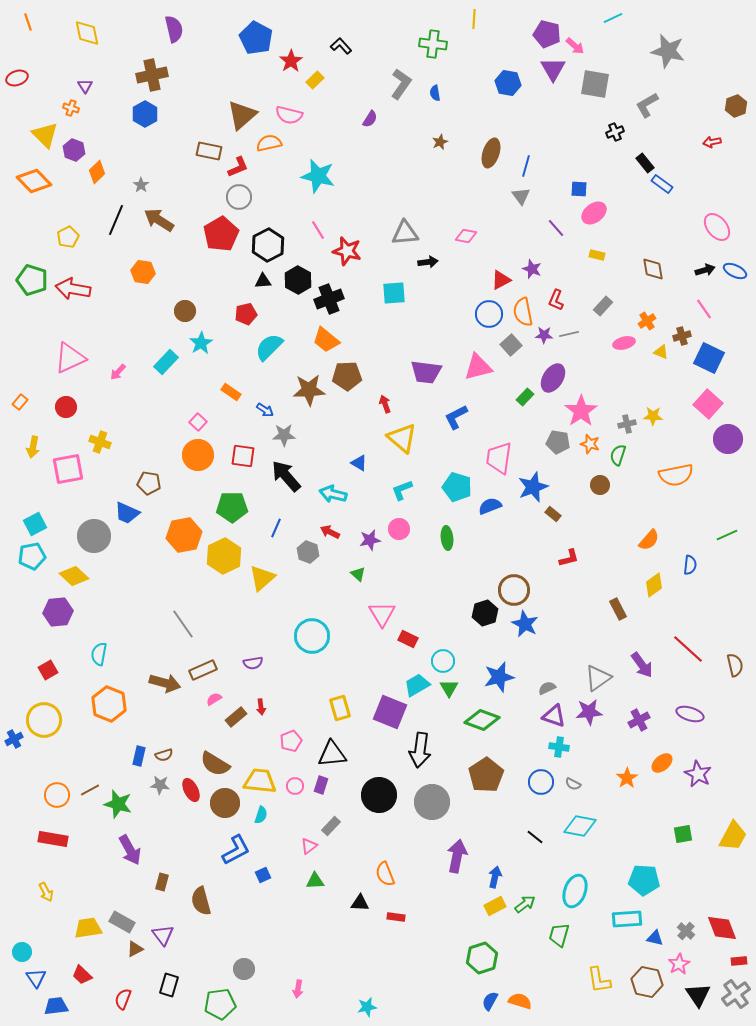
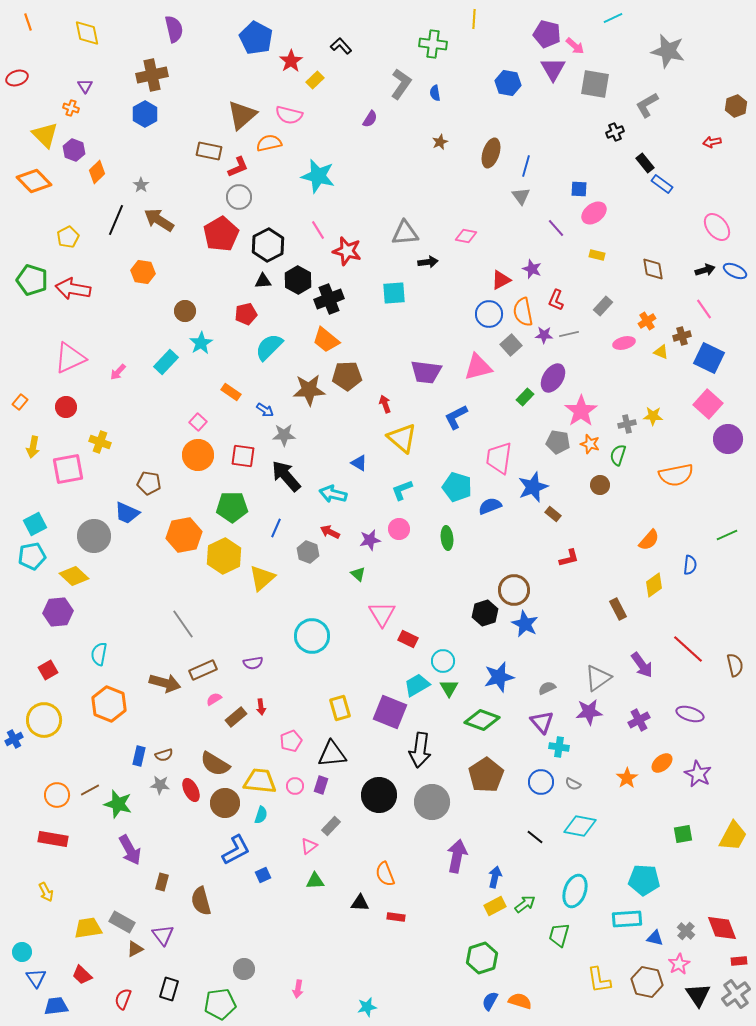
purple triangle at (554, 716): moved 12 px left, 6 px down; rotated 30 degrees clockwise
black rectangle at (169, 985): moved 4 px down
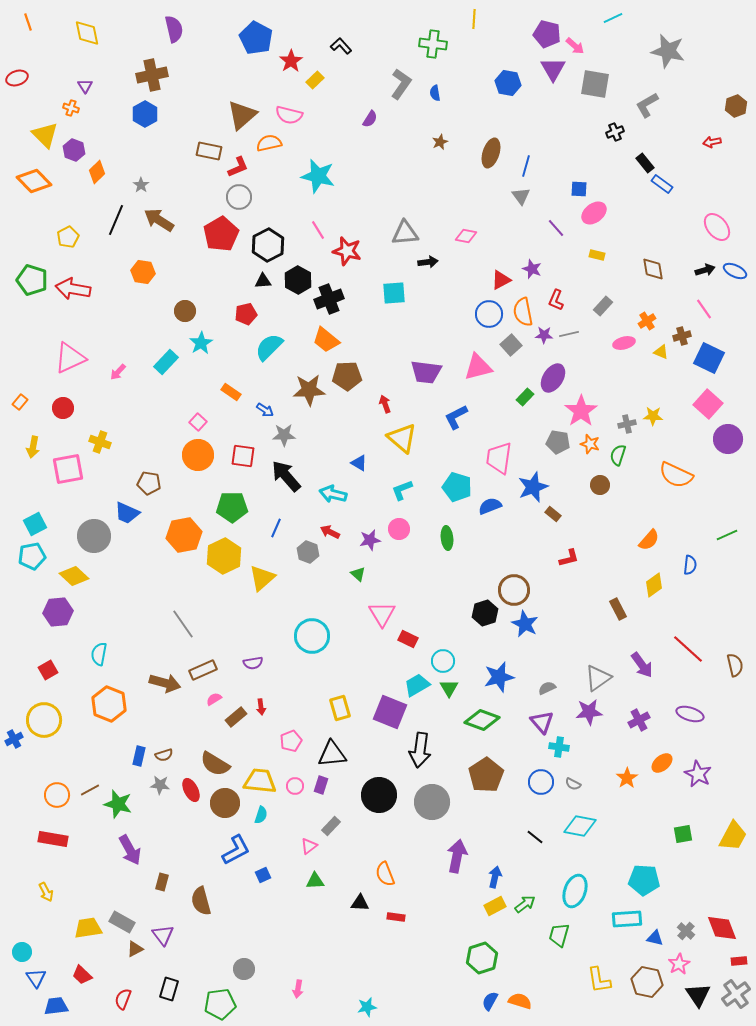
red circle at (66, 407): moved 3 px left, 1 px down
orange semicircle at (676, 475): rotated 36 degrees clockwise
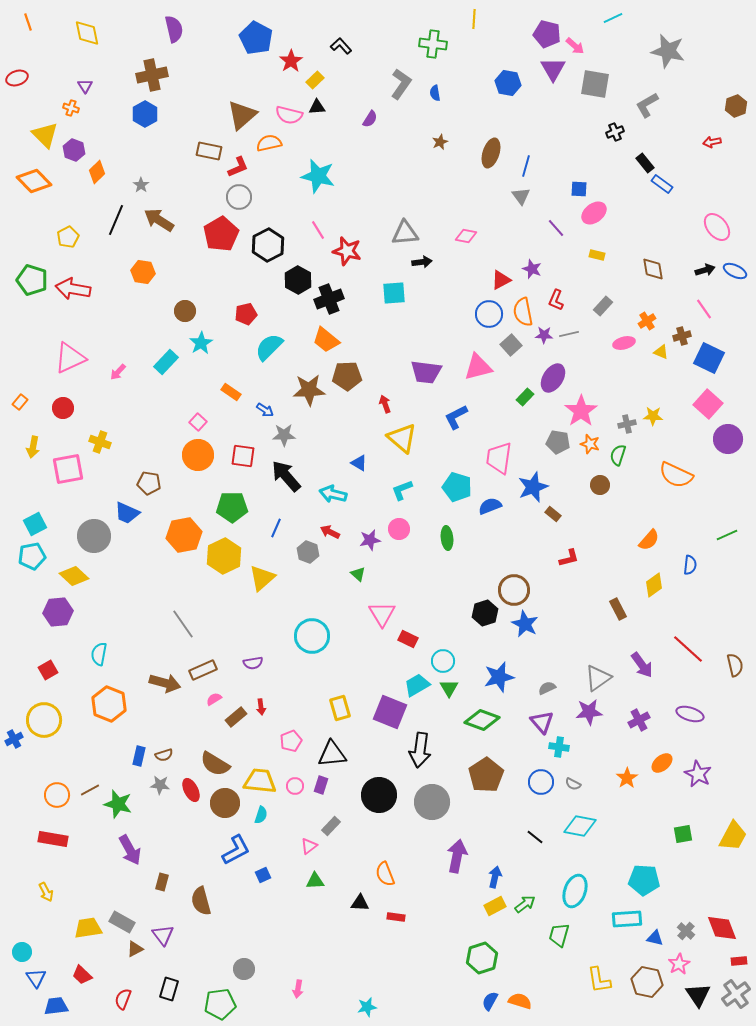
black arrow at (428, 262): moved 6 px left
black triangle at (263, 281): moved 54 px right, 174 px up
